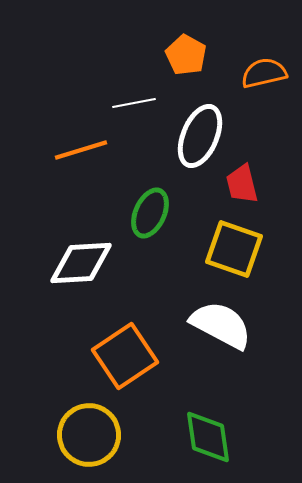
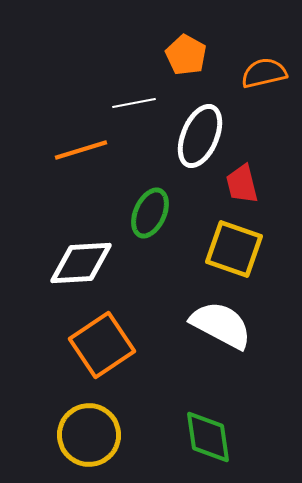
orange square: moved 23 px left, 11 px up
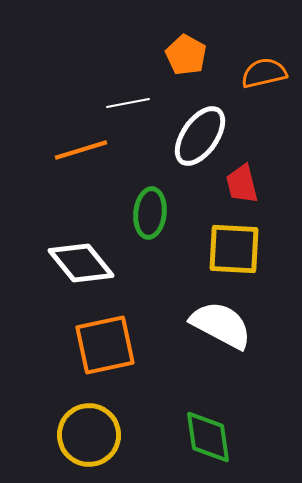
white line: moved 6 px left
white ellipse: rotated 12 degrees clockwise
green ellipse: rotated 18 degrees counterclockwise
yellow square: rotated 16 degrees counterclockwise
white diamond: rotated 54 degrees clockwise
orange square: moved 3 px right; rotated 22 degrees clockwise
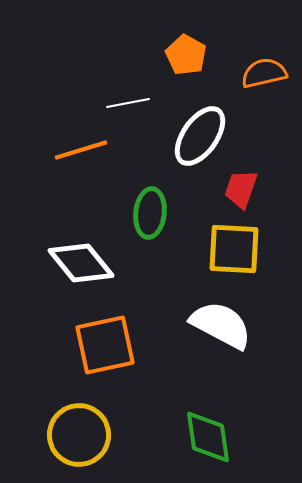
red trapezoid: moved 1 px left, 5 px down; rotated 33 degrees clockwise
yellow circle: moved 10 px left
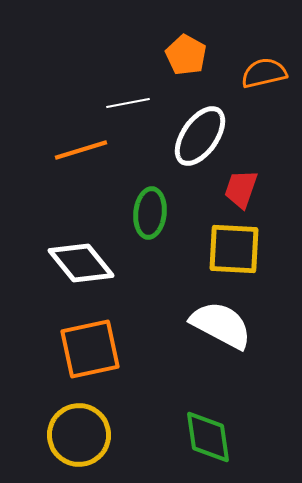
orange square: moved 15 px left, 4 px down
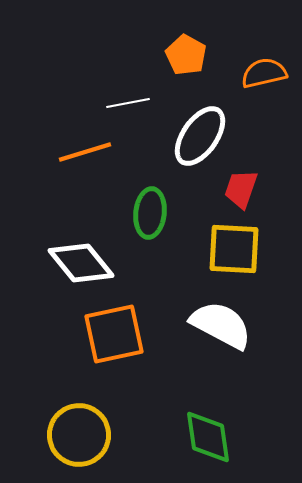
orange line: moved 4 px right, 2 px down
orange square: moved 24 px right, 15 px up
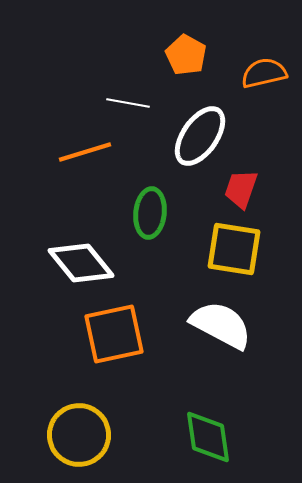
white line: rotated 21 degrees clockwise
yellow square: rotated 6 degrees clockwise
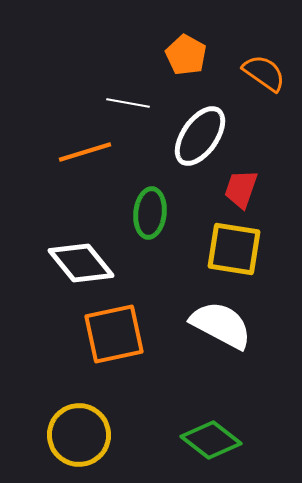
orange semicircle: rotated 48 degrees clockwise
green diamond: moved 3 px right, 3 px down; rotated 44 degrees counterclockwise
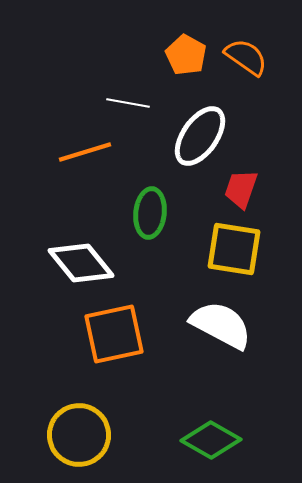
orange semicircle: moved 18 px left, 16 px up
green diamond: rotated 8 degrees counterclockwise
